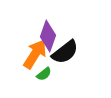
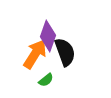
black semicircle: rotated 72 degrees counterclockwise
green semicircle: moved 2 px right, 6 px down
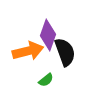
purple diamond: moved 1 px up
orange arrow: moved 7 px left, 3 px up; rotated 44 degrees clockwise
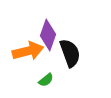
black semicircle: moved 5 px right, 1 px down
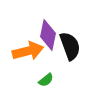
purple diamond: rotated 8 degrees counterclockwise
black semicircle: moved 7 px up
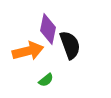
purple diamond: moved 6 px up
black semicircle: moved 1 px up
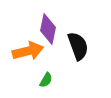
black semicircle: moved 8 px right, 1 px down
green semicircle: rotated 21 degrees counterclockwise
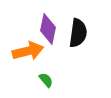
black semicircle: moved 13 px up; rotated 28 degrees clockwise
green semicircle: rotated 70 degrees counterclockwise
